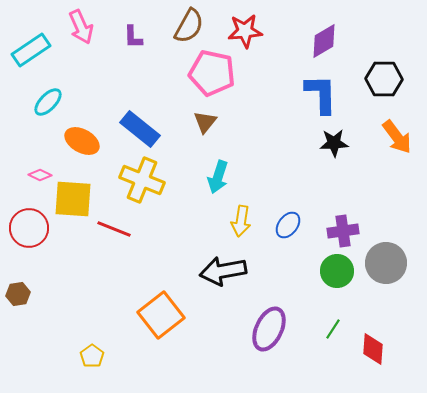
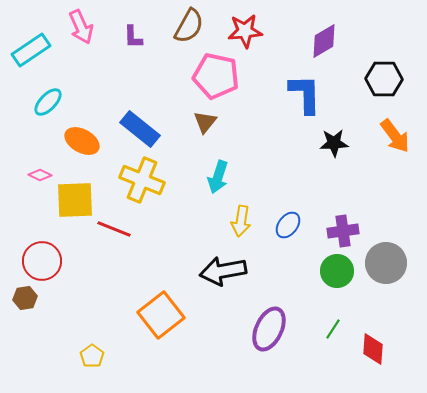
pink pentagon: moved 4 px right, 3 px down
blue L-shape: moved 16 px left
orange arrow: moved 2 px left, 1 px up
yellow square: moved 2 px right, 1 px down; rotated 6 degrees counterclockwise
red circle: moved 13 px right, 33 px down
brown hexagon: moved 7 px right, 4 px down
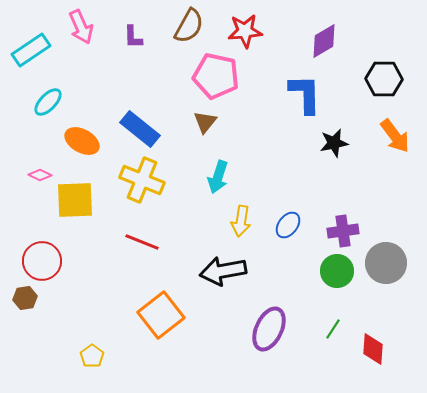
black star: rotated 8 degrees counterclockwise
red line: moved 28 px right, 13 px down
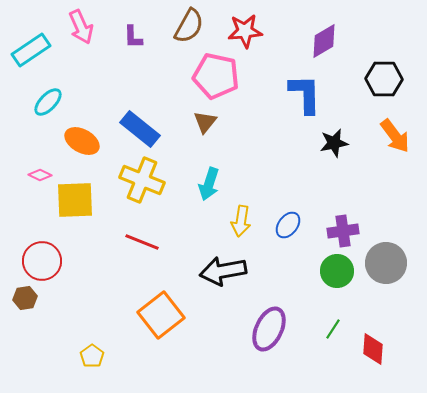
cyan arrow: moved 9 px left, 7 px down
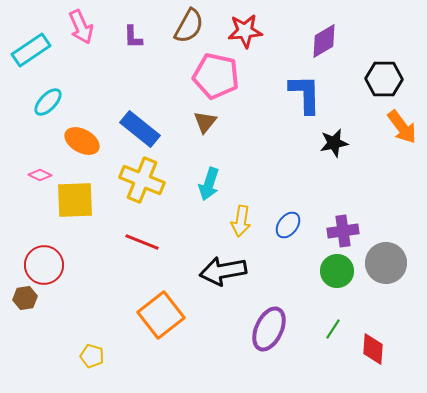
orange arrow: moved 7 px right, 9 px up
red circle: moved 2 px right, 4 px down
yellow pentagon: rotated 20 degrees counterclockwise
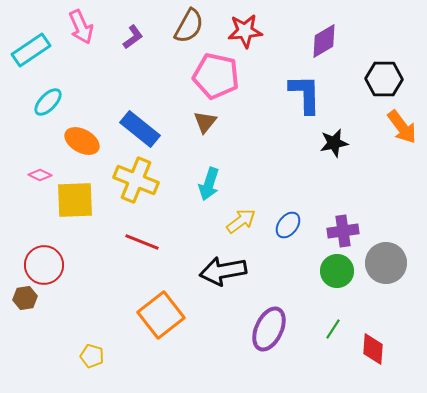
purple L-shape: rotated 125 degrees counterclockwise
yellow cross: moved 6 px left
yellow arrow: rotated 136 degrees counterclockwise
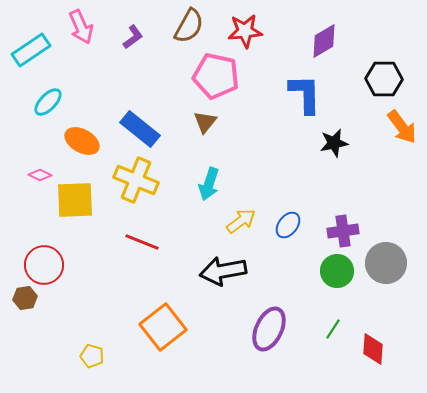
orange square: moved 2 px right, 12 px down
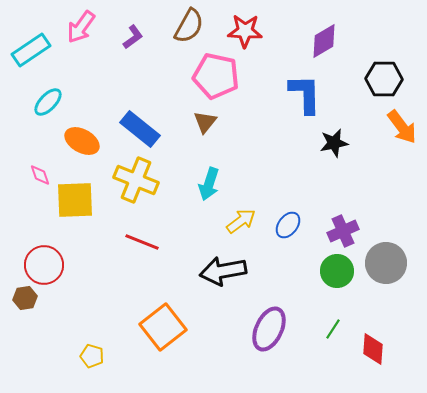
pink arrow: rotated 60 degrees clockwise
red star: rotated 8 degrees clockwise
pink diamond: rotated 45 degrees clockwise
purple cross: rotated 16 degrees counterclockwise
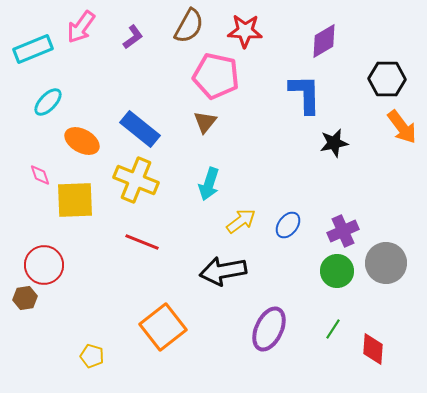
cyan rectangle: moved 2 px right, 1 px up; rotated 12 degrees clockwise
black hexagon: moved 3 px right
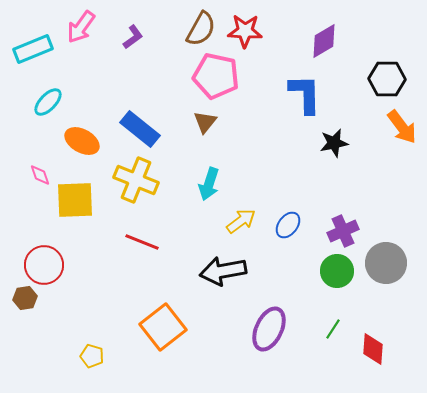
brown semicircle: moved 12 px right, 3 px down
